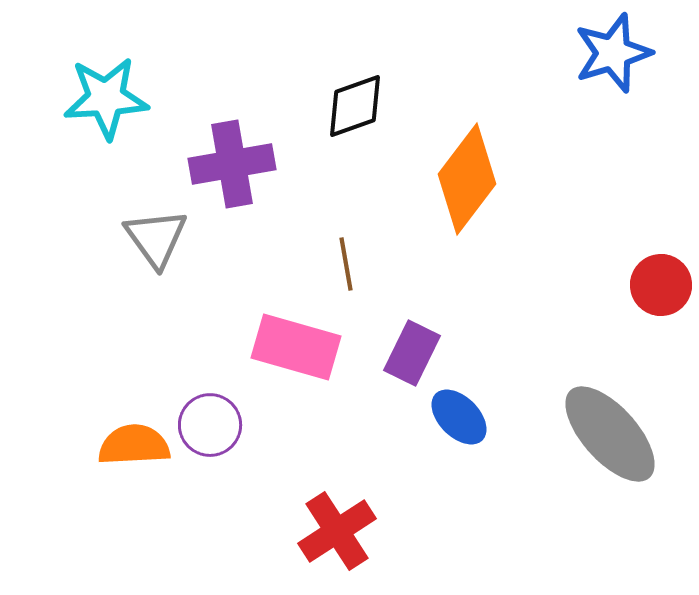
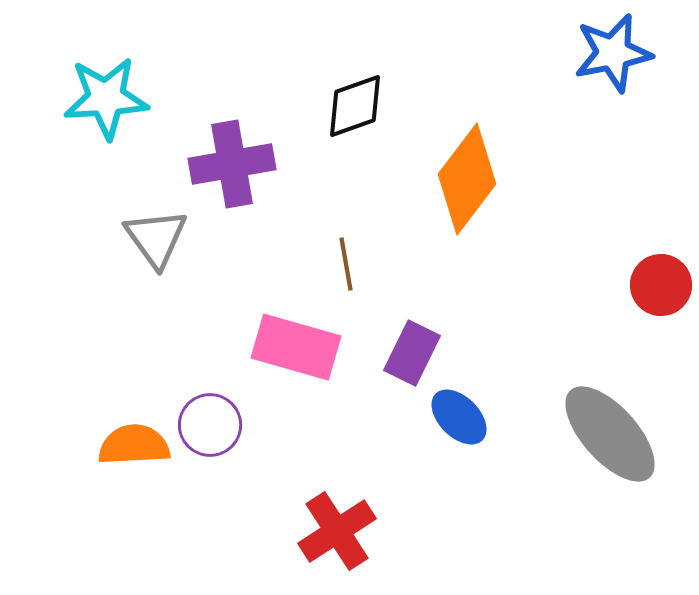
blue star: rotated 6 degrees clockwise
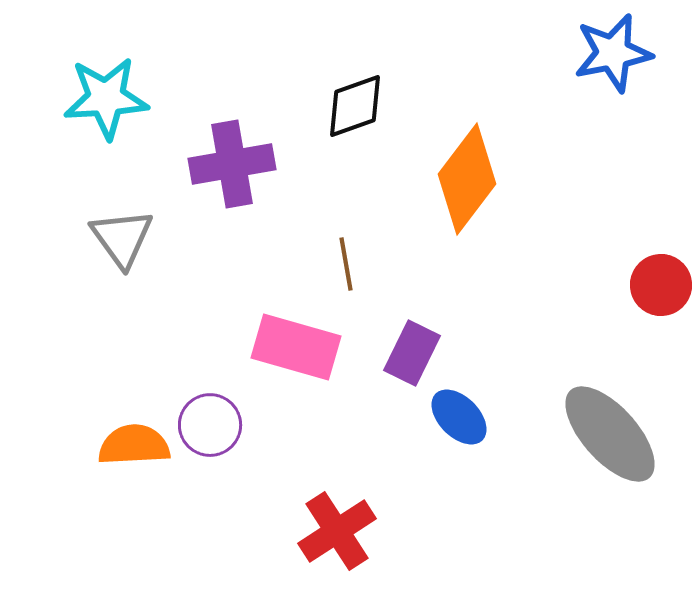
gray triangle: moved 34 px left
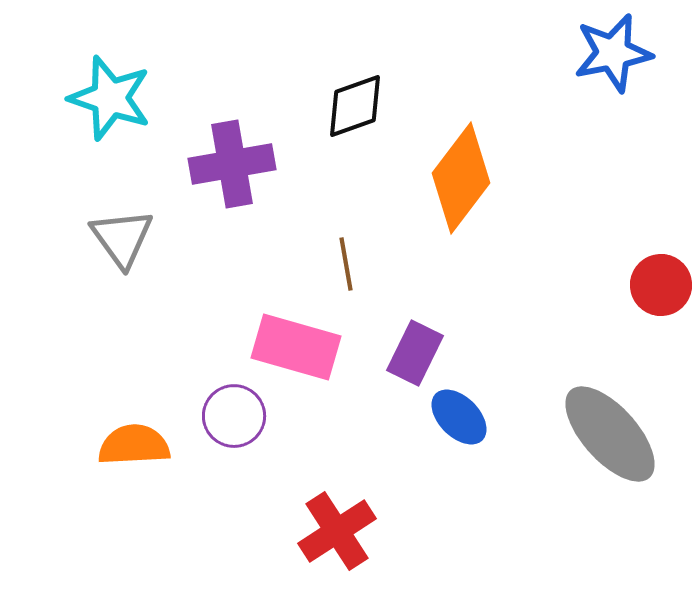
cyan star: moved 4 px right; rotated 22 degrees clockwise
orange diamond: moved 6 px left, 1 px up
purple rectangle: moved 3 px right
purple circle: moved 24 px right, 9 px up
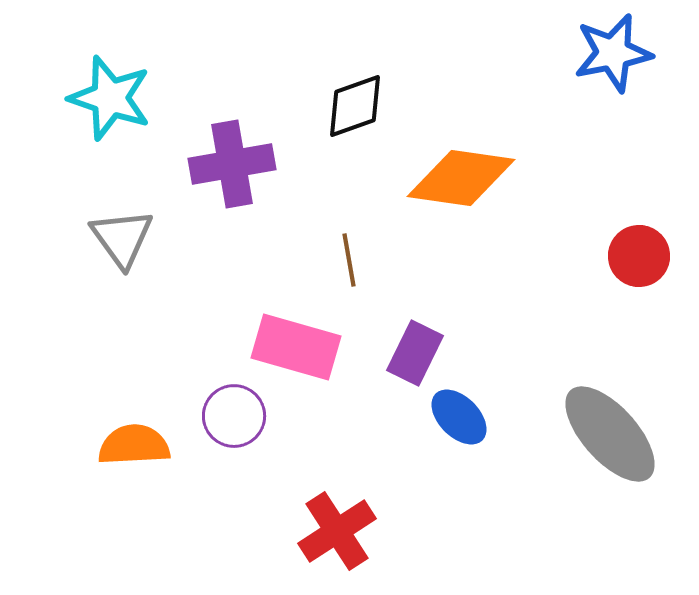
orange diamond: rotated 61 degrees clockwise
brown line: moved 3 px right, 4 px up
red circle: moved 22 px left, 29 px up
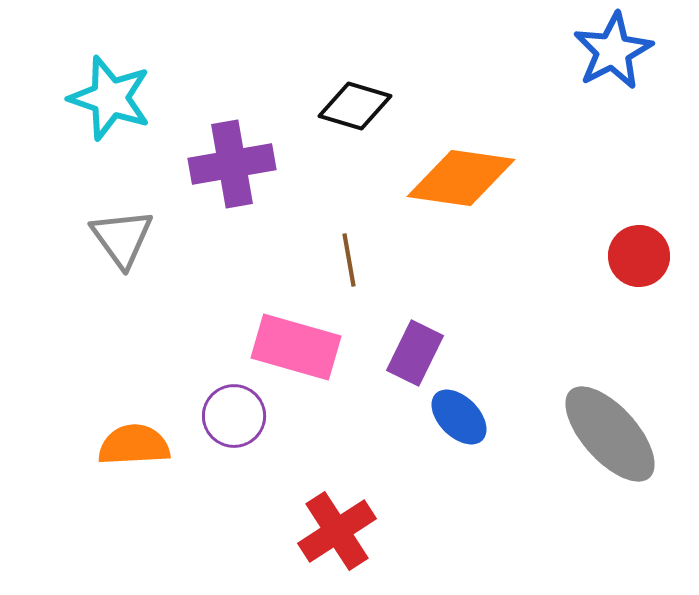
blue star: moved 2 px up; rotated 16 degrees counterclockwise
black diamond: rotated 36 degrees clockwise
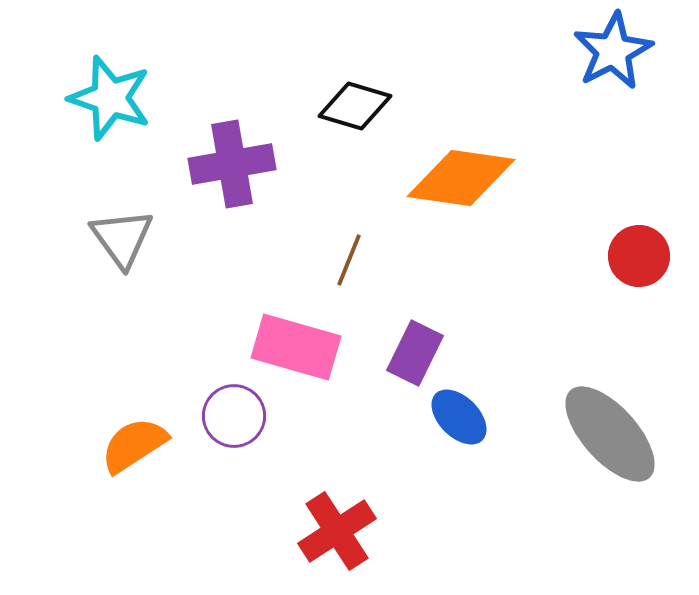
brown line: rotated 32 degrees clockwise
orange semicircle: rotated 30 degrees counterclockwise
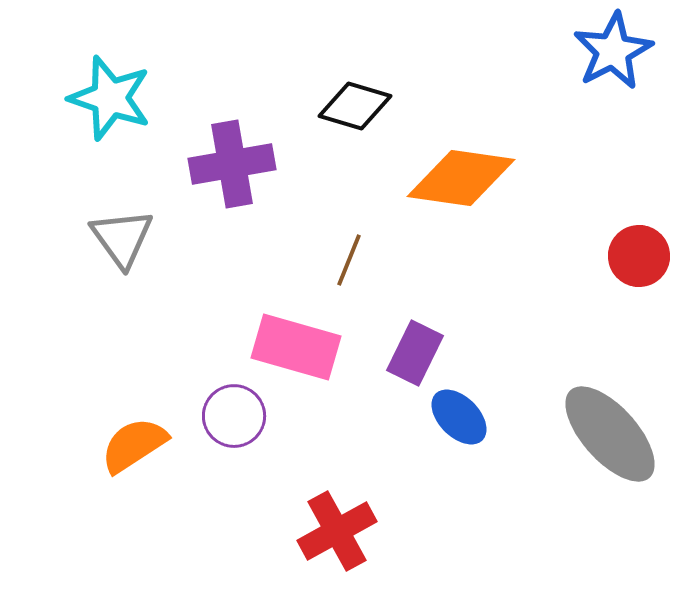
red cross: rotated 4 degrees clockwise
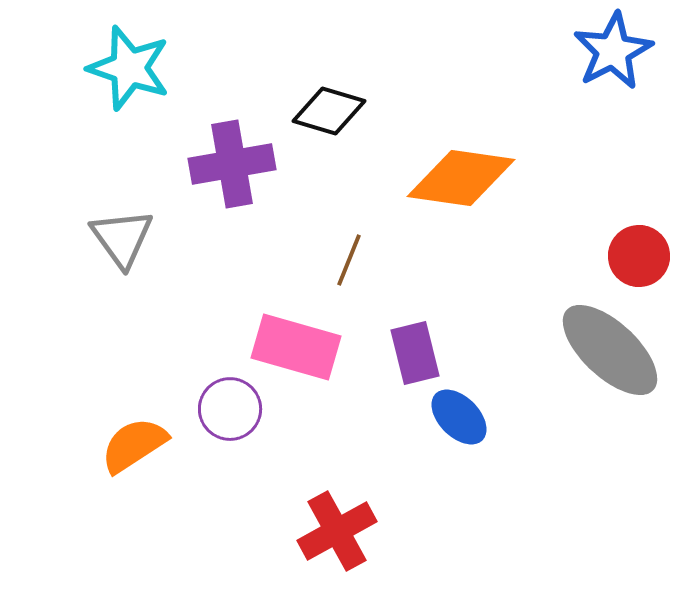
cyan star: moved 19 px right, 30 px up
black diamond: moved 26 px left, 5 px down
purple rectangle: rotated 40 degrees counterclockwise
purple circle: moved 4 px left, 7 px up
gray ellipse: moved 84 px up; rotated 5 degrees counterclockwise
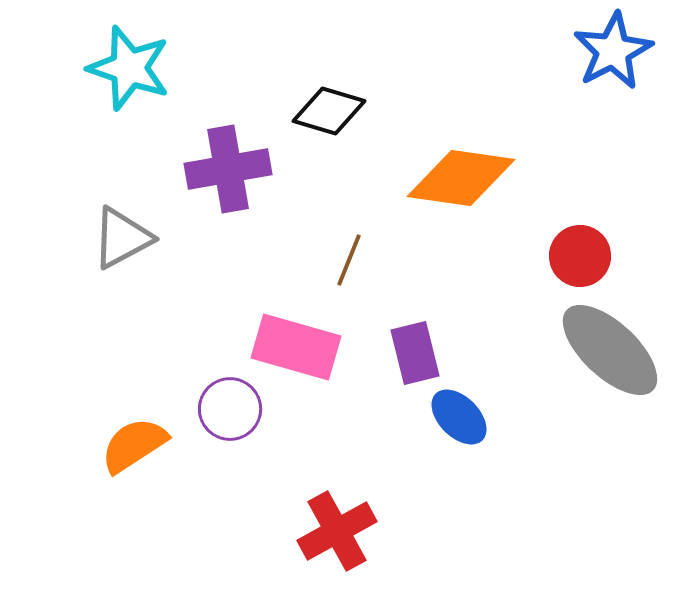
purple cross: moved 4 px left, 5 px down
gray triangle: rotated 38 degrees clockwise
red circle: moved 59 px left
